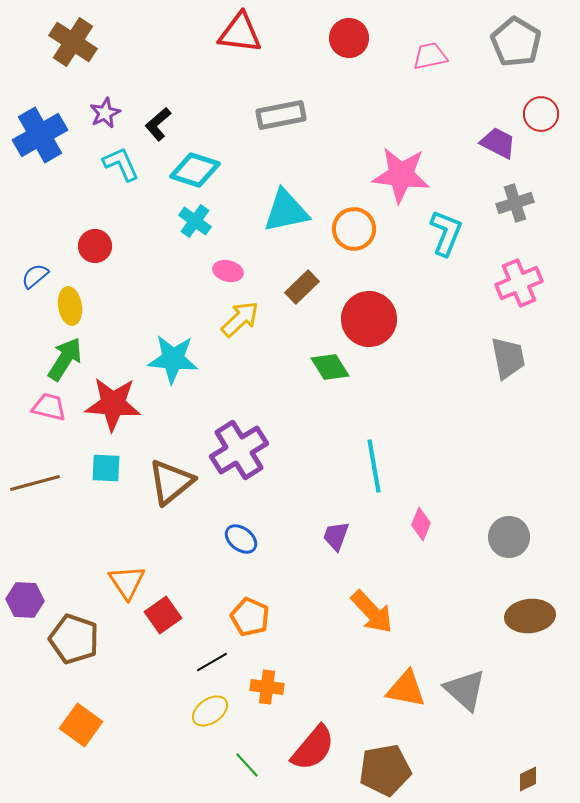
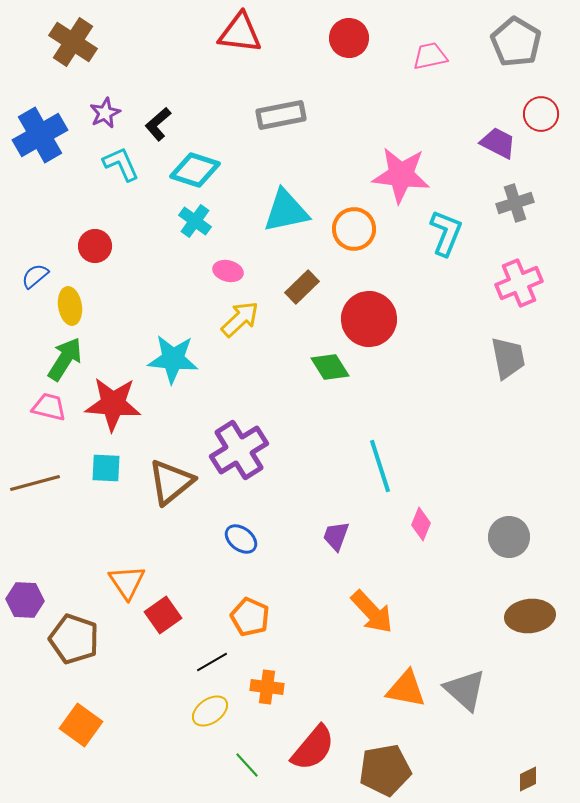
cyan line at (374, 466): moved 6 px right; rotated 8 degrees counterclockwise
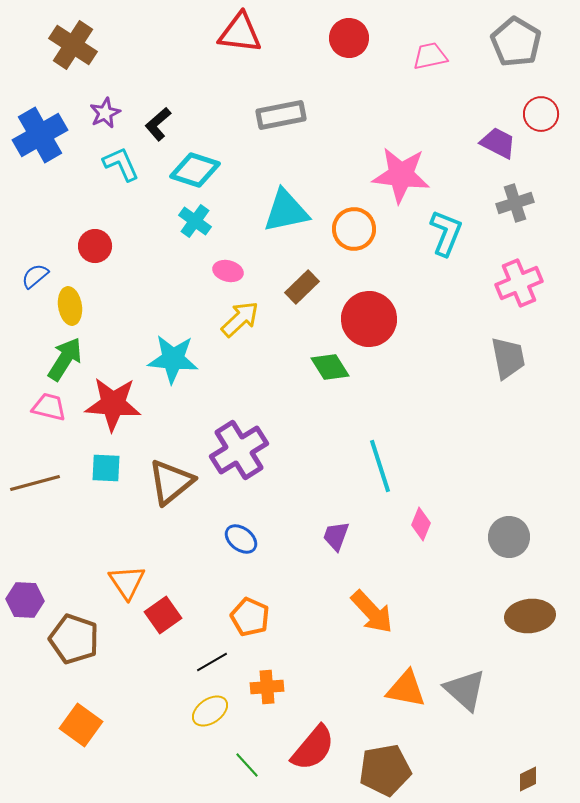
brown cross at (73, 42): moved 3 px down
orange cross at (267, 687): rotated 12 degrees counterclockwise
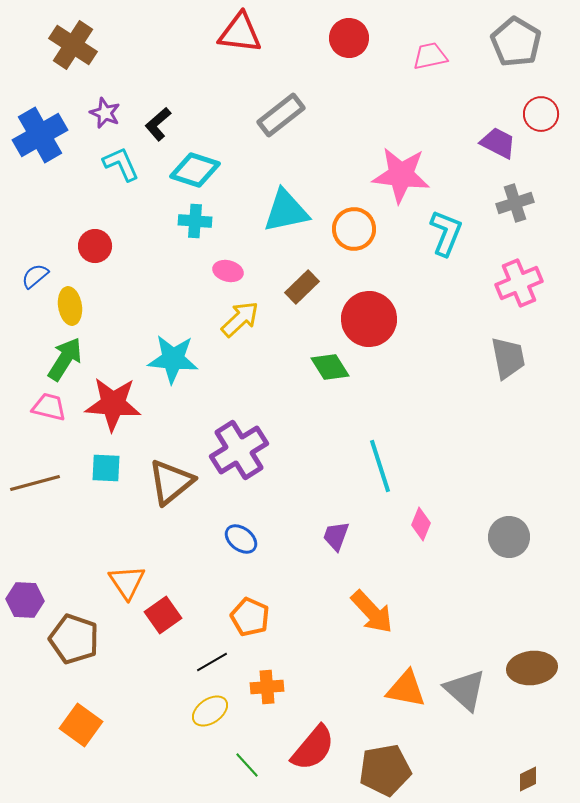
purple star at (105, 113): rotated 24 degrees counterclockwise
gray rectangle at (281, 115): rotated 27 degrees counterclockwise
cyan cross at (195, 221): rotated 32 degrees counterclockwise
brown ellipse at (530, 616): moved 2 px right, 52 px down
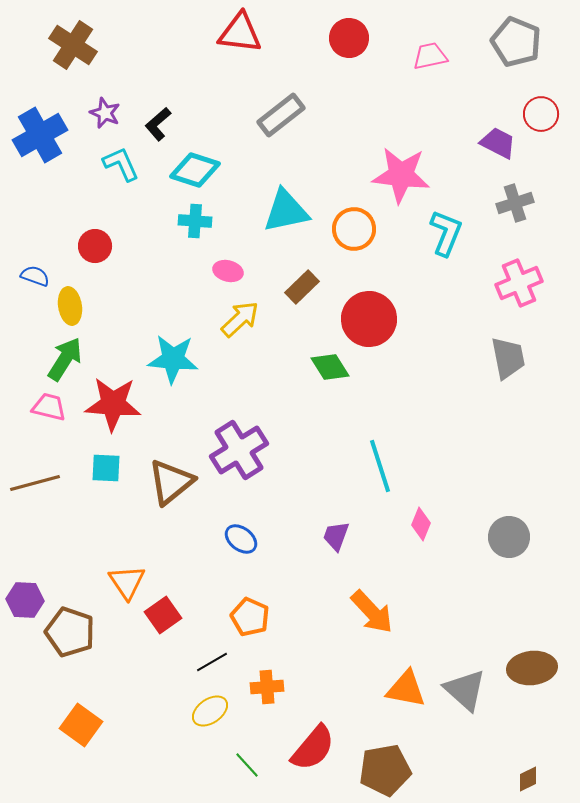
gray pentagon at (516, 42): rotated 9 degrees counterclockwise
blue semicircle at (35, 276): rotated 60 degrees clockwise
brown pentagon at (74, 639): moved 4 px left, 7 px up
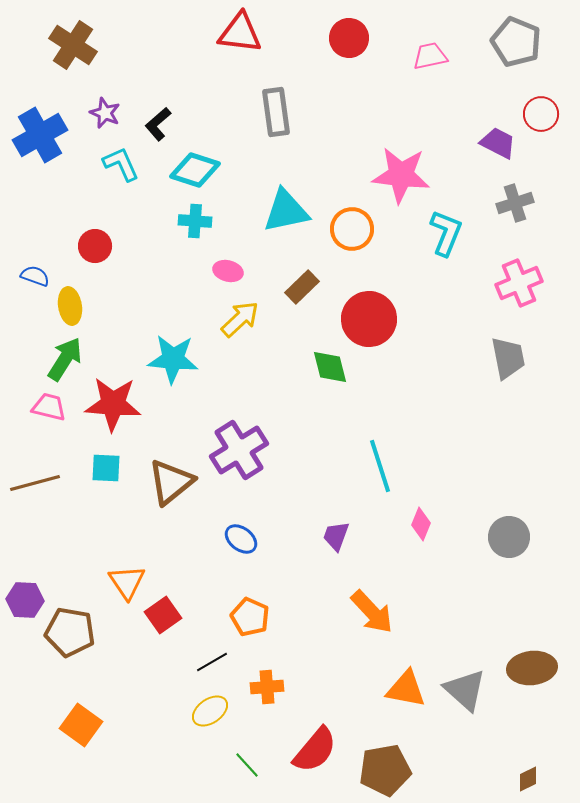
gray rectangle at (281, 115): moved 5 px left, 3 px up; rotated 60 degrees counterclockwise
orange circle at (354, 229): moved 2 px left
green diamond at (330, 367): rotated 18 degrees clockwise
brown pentagon at (70, 632): rotated 9 degrees counterclockwise
red semicircle at (313, 748): moved 2 px right, 2 px down
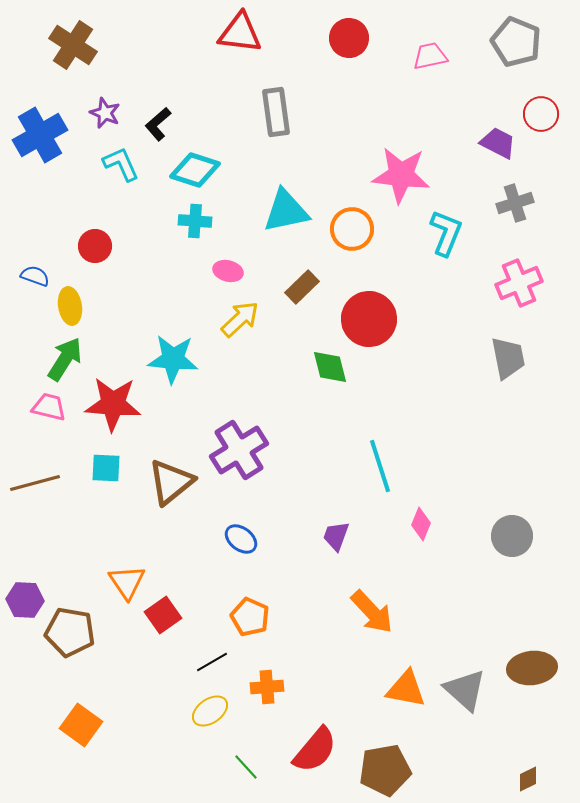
gray circle at (509, 537): moved 3 px right, 1 px up
green line at (247, 765): moved 1 px left, 2 px down
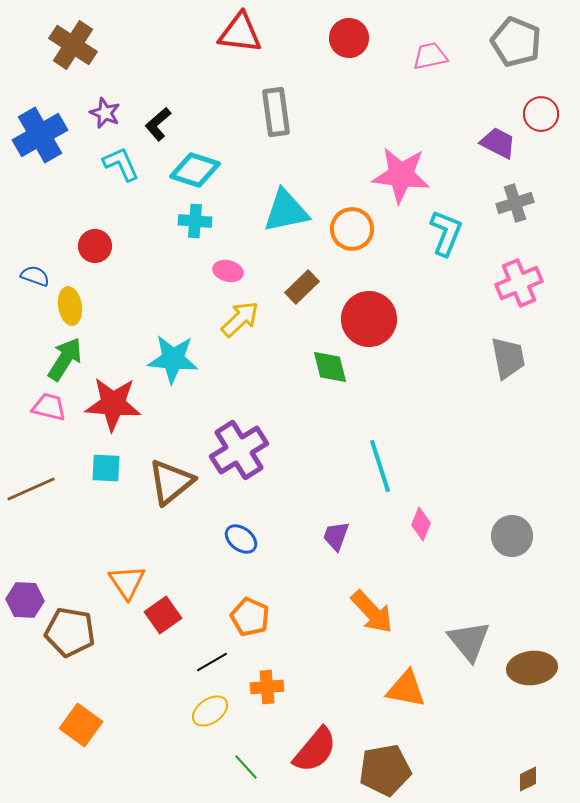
brown line at (35, 483): moved 4 px left, 6 px down; rotated 9 degrees counterclockwise
gray triangle at (465, 690): moved 4 px right, 49 px up; rotated 9 degrees clockwise
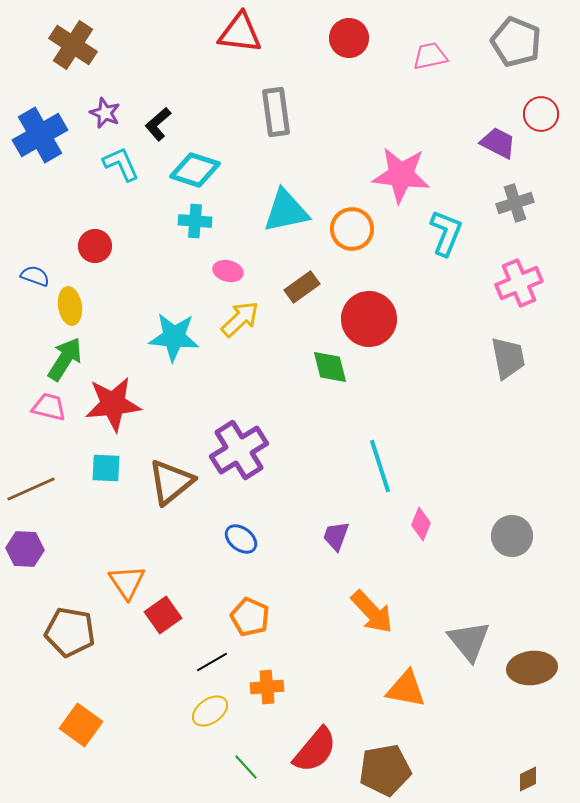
brown rectangle at (302, 287): rotated 8 degrees clockwise
cyan star at (173, 359): moved 1 px right, 22 px up
red star at (113, 404): rotated 10 degrees counterclockwise
purple hexagon at (25, 600): moved 51 px up
